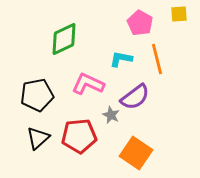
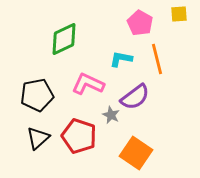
red pentagon: rotated 24 degrees clockwise
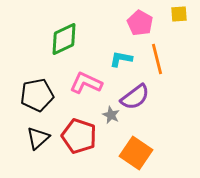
pink L-shape: moved 2 px left, 1 px up
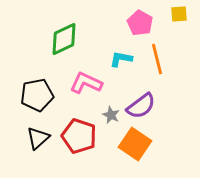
purple semicircle: moved 6 px right, 9 px down
orange square: moved 1 px left, 9 px up
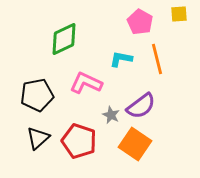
pink pentagon: moved 1 px up
red pentagon: moved 5 px down
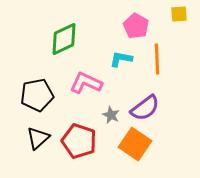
pink pentagon: moved 4 px left, 4 px down
orange line: rotated 12 degrees clockwise
purple semicircle: moved 4 px right, 2 px down
